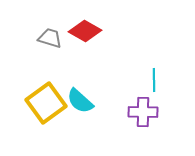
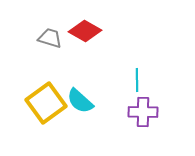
cyan line: moved 17 px left
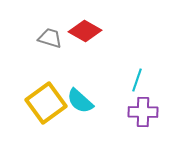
cyan line: rotated 20 degrees clockwise
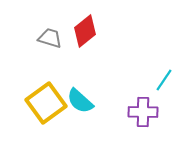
red diamond: rotated 68 degrees counterclockwise
cyan line: moved 27 px right; rotated 15 degrees clockwise
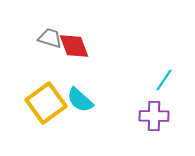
red diamond: moved 11 px left, 15 px down; rotated 72 degrees counterclockwise
cyan semicircle: moved 1 px up
purple cross: moved 11 px right, 4 px down
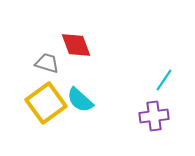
gray trapezoid: moved 3 px left, 25 px down
red diamond: moved 2 px right, 1 px up
purple cross: rotated 8 degrees counterclockwise
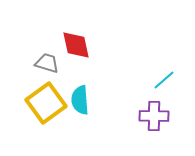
red diamond: rotated 8 degrees clockwise
cyan line: rotated 15 degrees clockwise
cyan semicircle: rotated 44 degrees clockwise
purple cross: rotated 8 degrees clockwise
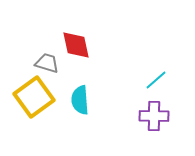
cyan line: moved 8 px left
yellow square: moved 12 px left, 6 px up
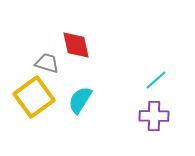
cyan semicircle: rotated 36 degrees clockwise
